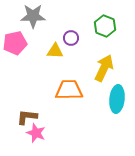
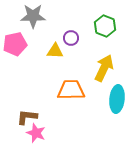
pink pentagon: moved 1 px down
orange trapezoid: moved 2 px right
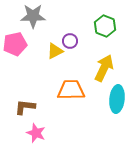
purple circle: moved 1 px left, 3 px down
yellow triangle: rotated 30 degrees counterclockwise
brown L-shape: moved 2 px left, 10 px up
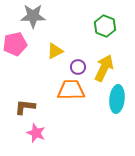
purple circle: moved 8 px right, 26 px down
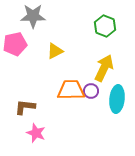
purple circle: moved 13 px right, 24 px down
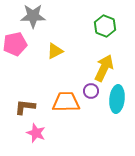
orange trapezoid: moved 5 px left, 12 px down
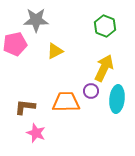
gray star: moved 3 px right, 4 px down
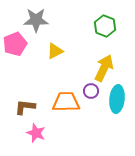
pink pentagon: rotated 10 degrees counterclockwise
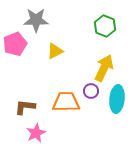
pink star: rotated 24 degrees clockwise
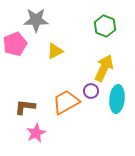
orange trapezoid: rotated 28 degrees counterclockwise
